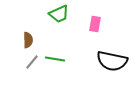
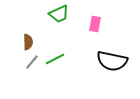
brown semicircle: moved 2 px down
green line: rotated 36 degrees counterclockwise
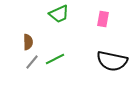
pink rectangle: moved 8 px right, 5 px up
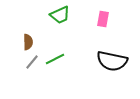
green trapezoid: moved 1 px right, 1 px down
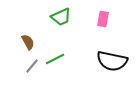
green trapezoid: moved 1 px right, 2 px down
brown semicircle: rotated 28 degrees counterclockwise
gray line: moved 4 px down
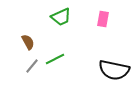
black semicircle: moved 2 px right, 9 px down
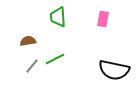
green trapezoid: moved 3 px left; rotated 110 degrees clockwise
brown semicircle: moved 1 px up; rotated 70 degrees counterclockwise
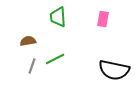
gray line: rotated 21 degrees counterclockwise
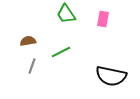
green trapezoid: moved 8 px right, 3 px up; rotated 30 degrees counterclockwise
green line: moved 6 px right, 7 px up
black semicircle: moved 3 px left, 6 px down
